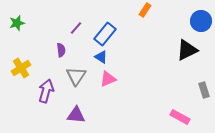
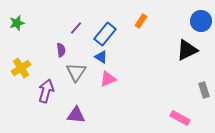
orange rectangle: moved 4 px left, 11 px down
gray triangle: moved 4 px up
pink rectangle: moved 1 px down
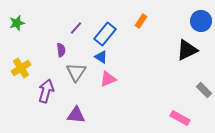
gray rectangle: rotated 28 degrees counterclockwise
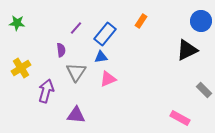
green star: rotated 21 degrees clockwise
blue triangle: rotated 40 degrees counterclockwise
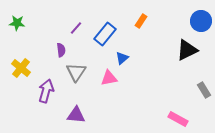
blue triangle: moved 21 px right, 1 px down; rotated 32 degrees counterclockwise
yellow cross: rotated 18 degrees counterclockwise
pink triangle: moved 1 px right, 1 px up; rotated 12 degrees clockwise
gray rectangle: rotated 14 degrees clockwise
pink rectangle: moved 2 px left, 1 px down
